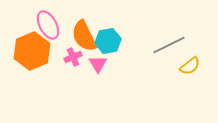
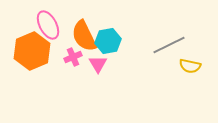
yellow semicircle: rotated 50 degrees clockwise
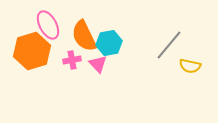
cyan hexagon: moved 1 px right, 2 px down
gray line: rotated 24 degrees counterclockwise
orange hexagon: rotated 6 degrees clockwise
pink cross: moved 1 px left, 3 px down; rotated 12 degrees clockwise
pink triangle: rotated 12 degrees counterclockwise
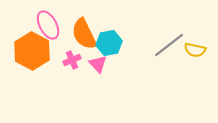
orange semicircle: moved 2 px up
gray line: rotated 12 degrees clockwise
orange hexagon: rotated 15 degrees counterclockwise
pink cross: rotated 12 degrees counterclockwise
yellow semicircle: moved 5 px right, 16 px up
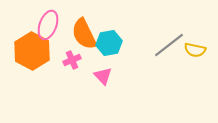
pink ellipse: rotated 48 degrees clockwise
pink triangle: moved 5 px right, 12 px down
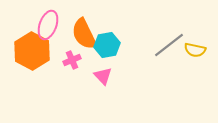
cyan hexagon: moved 2 px left, 2 px down
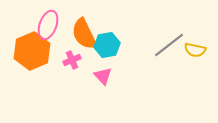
orange hexagon: rotated 9 degrees clockwise
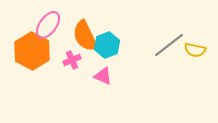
pink ellipse: rotated 16 degrees clockwise
orange semicircle: moved 1 px right, 2 px down
cyan hexagon: rotated 10 degrees counterclockwise
orange hexagon: rotated 9 degrees counterclockwise
pink triangle: rotated 24 degrees counterclockwise
